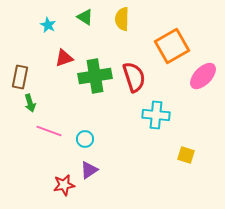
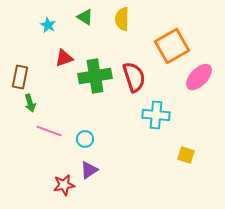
pink ellipse: moved 4 px left, 1 px down
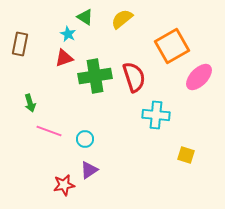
yellow semicircle: rotated 50 degrees clockwise
cyan star: moved 20 px right, 9 px down
brown rectangle: moved 33 px up
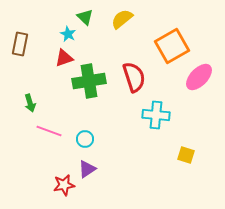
green triangle: rotated 12 degrees clockwise
green cross: moved 6 px left, 5 px down
purple triangle: moved 2 px left, 1 px up
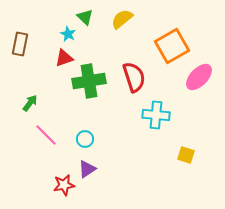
green arrow: rotated 126 degrees counterclockwise
pink line: moved 3 px left, 4 px down; rotated 25 degrees clockwise
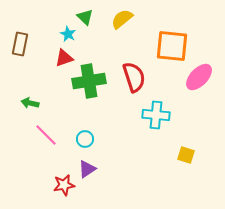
orange square: rotated 36 degrees clockwise
green arrow: rotated 114 degrees counterclockwise
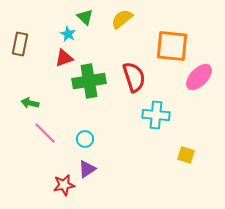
pink line: moved 1 px left, 2 px up
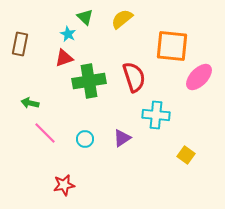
yellow square: rotated 18 degrees clockwise
purple triangle: moved 35 px right, 31 px up
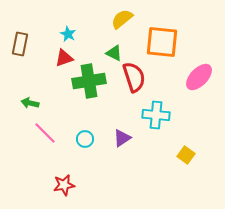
green triangle: moved 29 px right, 36 px down; rotated 18 degrees counterclockwise
orange square: moved 10 px left, 4 px up
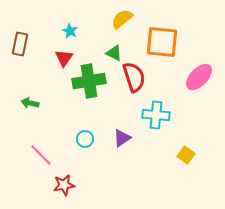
cyan star: moved 2 px right, 3 px up
red triangle: rotated 36 degrees counterclockwise
pink line: moved 4 px left, 22 px down
